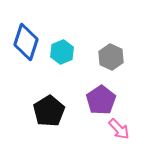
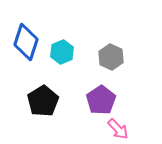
black pentagon: moved 6 px left, 10 px up
pink arrow: moved 1 px left
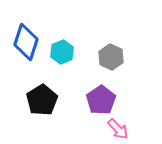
black pentagon: moved 1 px left, 1 px up
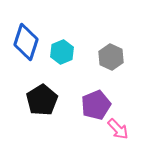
purple pentagon: moved 5 px left, 5 px down; rotated 12 degrees clockwise
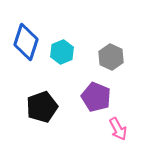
black pentagon: moved 7 px down; rotated 12 degrees clockwise
purple pentagon: moved 8 px up; rotated 28 degrees counterclockwise
pink arrow: rotated 15 degrees clockwise
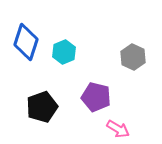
cyan hexagon: moved 2 px right
gray hexagon: moved 22 px right
purple pentagon: rotated 8 degrees counterclockwise
pink arrow: rotated 30 degrees counterclockwise
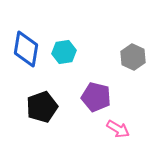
blue diamond: moved 7 px down; rotated 9 degrees counterclockwise
cyan hexagon: rotated 15 degrees clockwise
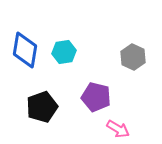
blue diamond: moved 1 px left, 1 px down
